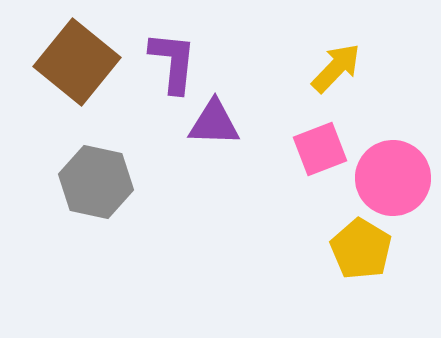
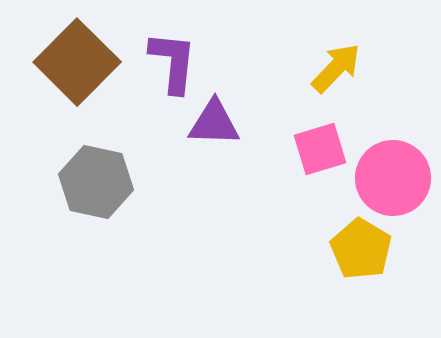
brown square: rotated 6 degrees clockwise
pink square: rotated 4 degrees clockwise
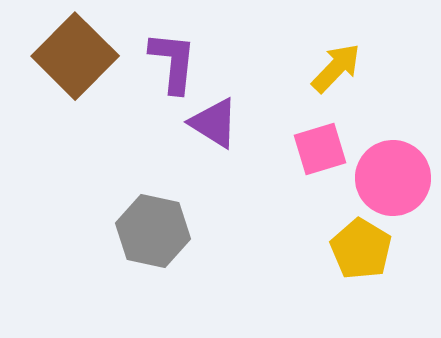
brown square: moved 2 px left, 6 px up
purple triangle: rotated 30 degrees clockwise
gray hexagon: moved 57 px right, 49 px down
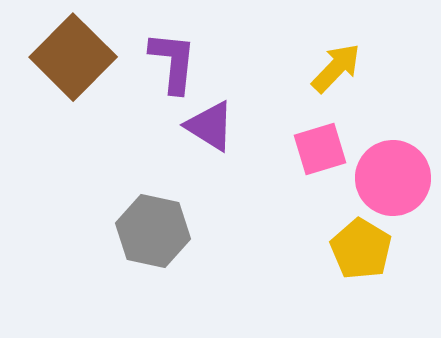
brown square: moved 2 px left, 1 px down
purple triangle: moved 4 px left, 3 px down
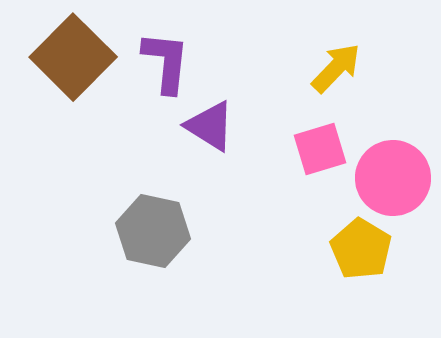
purple L-shape: moved 7 px left
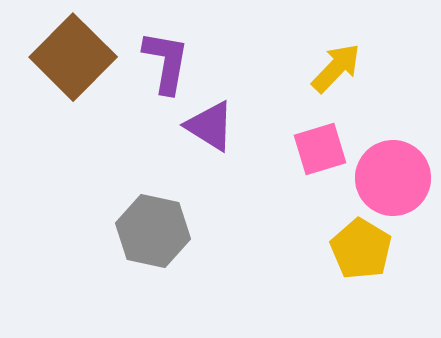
purple L-shape: rotated 4 degrees clockwise
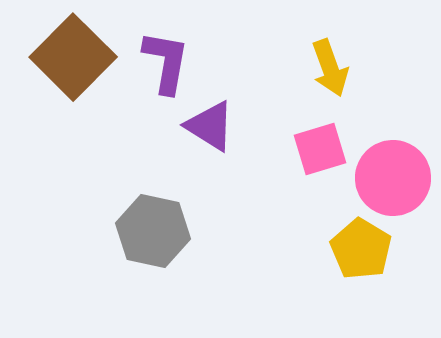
yellow arrow: moved 6 px left; rotated 116 degrees clockwise
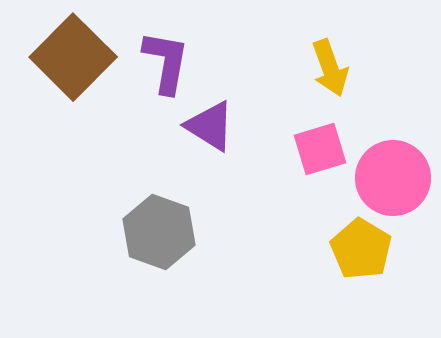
gray hexagon: moved 6 px right, 1 px down; rotated 8 degrees clockwise
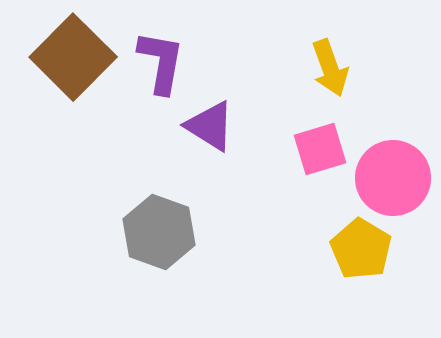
purple L-shape: moved 5 px left
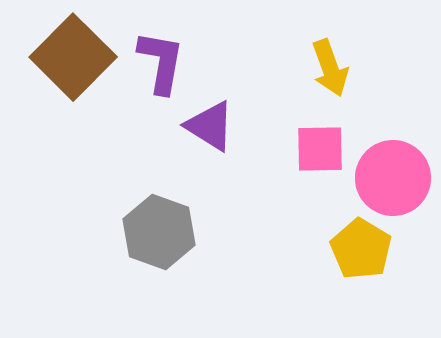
pink square: rotated 16 degrees clockwise
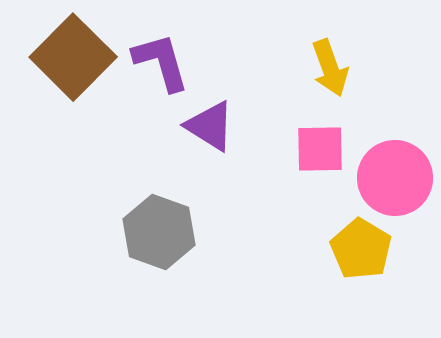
purple L-shape: rotated 26 degrees counterclockwise
pink circle: moved 2 px right
